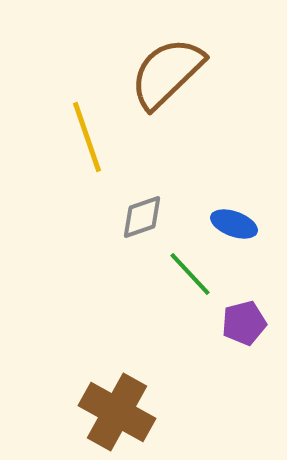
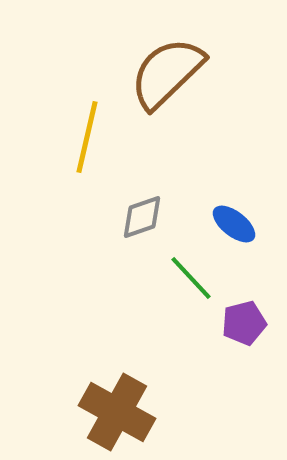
yellow line: rotated 32 degrees clockwise
blue ellipse: rotated 18 degrees clockwise
green line: moved 1 px right, 4 px down
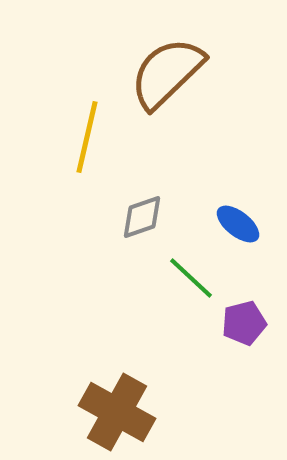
blue ellipse: moved 4 px right
green line: rotated 4 degrees counterclockwise
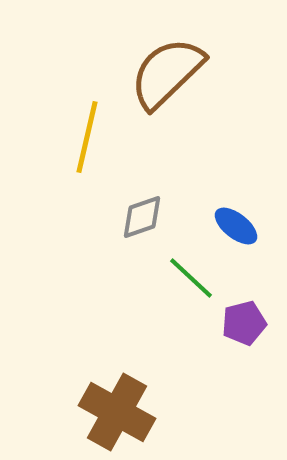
blue ellipse: moved 2 px left, 2 px down
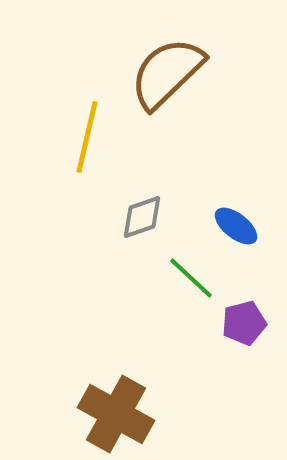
brown cross: moved 1 px left, 2 px down
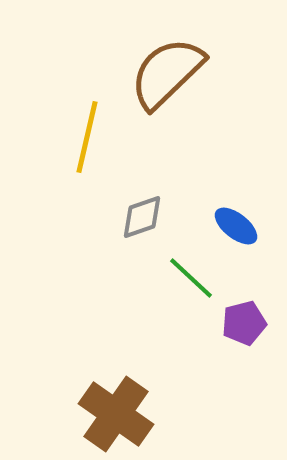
brown cross: rotated 6 degrees clockwise
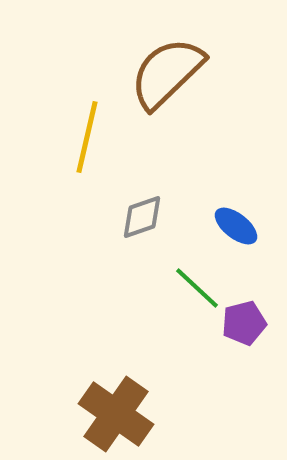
green line: moved 6 px right, 10 px down
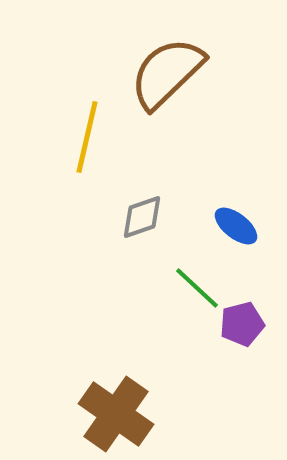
purple pentagon: moved 2 px left, 1 px down
